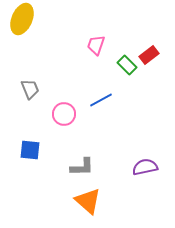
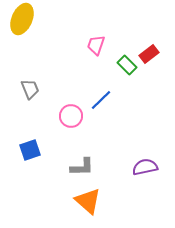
red rectangle: moved 1 px up
blue line: rotated 15 degrees counterclockwise
pink circle: moved 7 px right, 2 px down
blue square: rotated 25 degrees counterclockwise
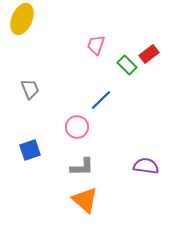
pink circle: moved 6 px right, 11 px down
purple semicircle: moved 1 px right, 1 px up; rotated 20 degrees clockwise
orange triangle: moved 3 px left, 1 px up
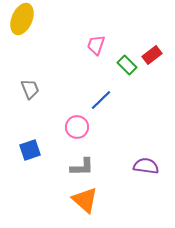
red rectangle: moved 3 px right, 1 px down
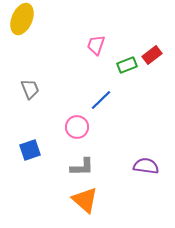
green rectangle: rotated 66 degrees counterclockwise
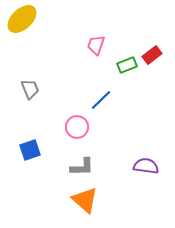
yellow ellipse: rotated 24 degrees clockwise
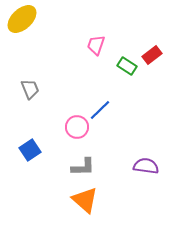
green rectangle: moved 1 px down; rotated 54 degrees clockwise
blue line: moved 1 px left, 10 px down
blue square: rotated 15 degrees counterclockwise
gray L-shape: moved 1 px right
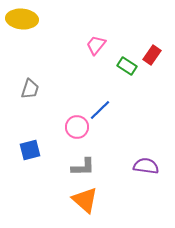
yellow ellipse: rotated 48 degrees clockwise
pink trapezoid: rotated 20 degrees clockwise
red rectangle: rotated 18 degrees counterclockwise
gray trapezoid: rotated 40 degrees clockwise
blue square: rotated 20 degrees clockwise
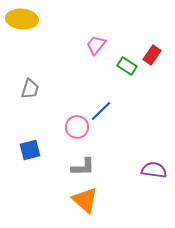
blue line: moved 1 px right, 1 px down
purple semicircle: moved 8 px right, 4 px down
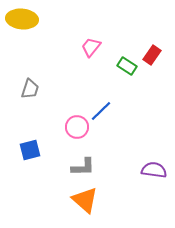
pink trapezoid: moved 5 px left, 2 px down
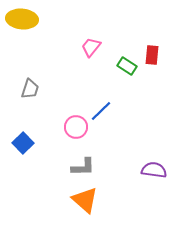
red rectangle: rotated 30 degrees counterclockwise
pink circle: moved 1 px left
blue square: moved 7 px left, 7 px up; rotated 30 degrees counterclockwise
